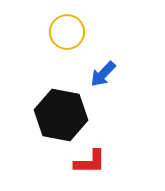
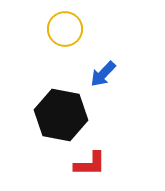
yellow circle: moved 2 px left, 3 px up
red L-shape: moved 2 px down
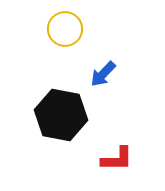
red L-shape: moved 27 px right, 5 px up
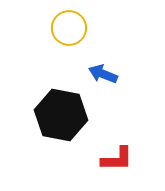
yellow circle: moved 4 px right, 1 px up
blue arrow: rotated 68 degrees clockwise
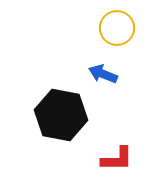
yellow circle: moved 48 px right
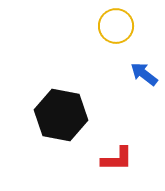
yellow circle: moved 1 px left, 2 px up
blue arrow: moved 41 px right; rotated 16 degrees clockwise
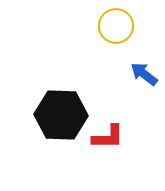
black hexagon: rotated 9 degrees counterclockwise
red L-shape: moved 9 px left, 22 px up
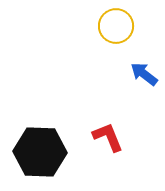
black hexagon: moved 21 px left, 37 px down
red L-shape: rotated 112 degrees counterclockwise
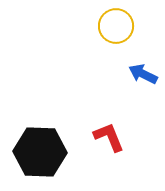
blue arrow: moved 1 px left; rotated 12 degrees counterclockwise
red L-shape: moved 1 px right
